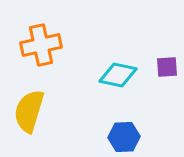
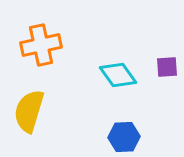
cyan diamond: rotated 42 degrees clockwise
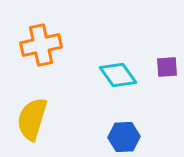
yellow semicircle: moved 3 px right, 8 px down
